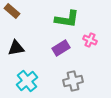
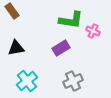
brown rectangle: rotated 14 degrees clockwise
green L-shape: moved 4 px right, 1 px down
pink cross: moved 3 px right, 9 px up
gray cross: rotated 12 degrees counterclockwise
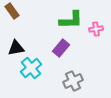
green L-shape: rotated 10 degrees counterclockwise
pink cross: moved 3 px right, 2 px up; rotated 32 degrees counterclockwise
purple rectangle: rotated 18 degrees counterclockwise
cyan cross: moved 4 px right, 13 px up
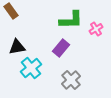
brown rectangle: moved 1 px left
pink cross: rotated 24 degrees counterclockwise
black triangle: moved 1 px right, 1 px up
gray cross: moved 2 px left, 1 px up; rotated 18 degrees counterclockwise
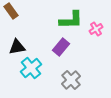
purple rectangle: moved 1 px up
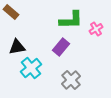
brown rectangle: moved 1 px down; rotated 14 degrees counterclockwise
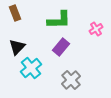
brown rectangle: moved 4 px right, 1 px down; rotated 28 degrees clockwise
green L-shape: moved 12 px left
black triangle: rotated 36 degrees counterclockwise
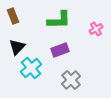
brown rectangle: moved 2 px left, 3 px down
purple rectangle: moved 1 px left, 3 px down; rotated 30 degrees clockwise
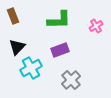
pink cross: moved 3 px up
cyan cross: rotated 10 degrees clockwise
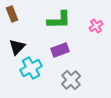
brown rectangle: moved 1 px left, 2 px up
